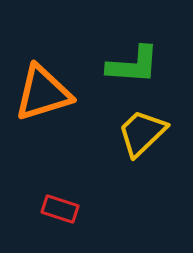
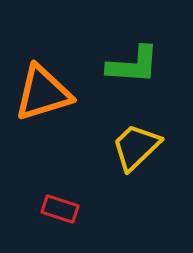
yellow trapezoid: moved 6 px left, 14 px down
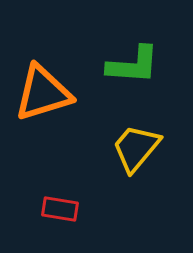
yellow trapezoid: moved 1 px down; rotated 6 degrees counterclockwise
red rectangle: rotated 9 degrees counterclockwise
